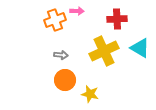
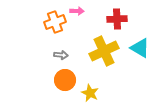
orange cross: moved 2 px down
yellow star: moved 1 px up; rotated 12 degrees clockwise
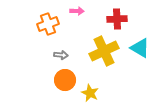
orange cross: moved 7 px left, 2 px down
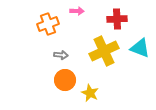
cyan triangle: rotated 10 degrees counterclockwise
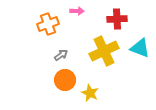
gray arrow: rotated 40 degrees counterclockwise
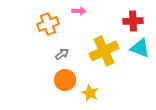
pink arrow: moved 2 px right
red cross: moved 16 px right, 2 px down
gray arrow: moved 1 px right, 1 px up
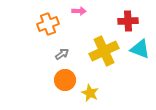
red cross: moved 5 px left
cyan triangle: moved 1 px down
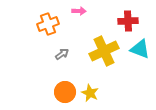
orange circle: moved 12 px down
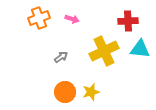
pink arrow: moved 7 px left, 8 px down; rotated 16 degrees clockwise
orange cross: moved 9 px left, 6 px up
cyan triangle: rotated 15 degrees counterclockwise
gray arrow: moved 1 px left, 3 px down
yellow star: moved 1 px right, 1 px up; rotated 30 degrees clockwise
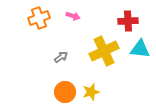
pink arrow: moved 1 px right, 3 px up
